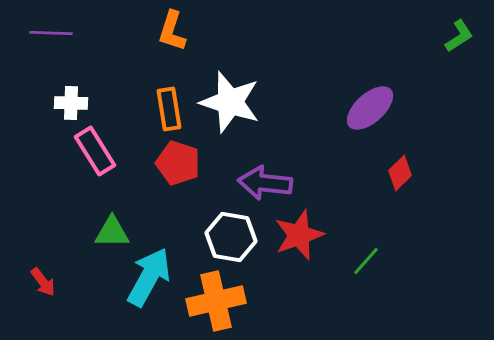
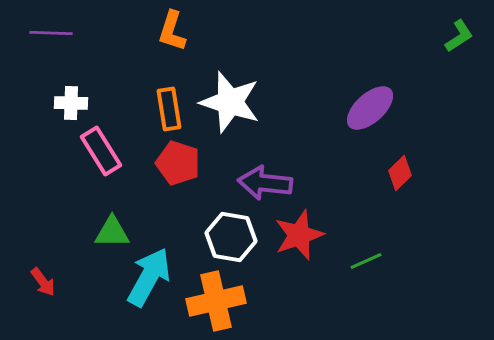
pink rectangle: moved 6 px right
green line: rotated 24 degrees clockwise
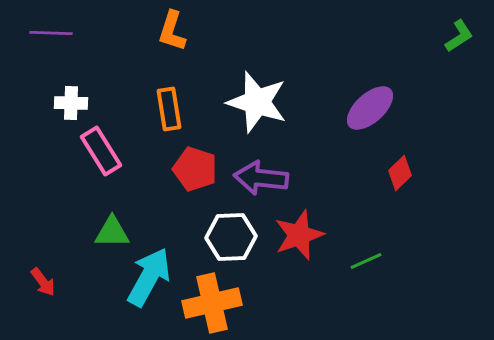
white star: moved 27 px right
red pentagon: moved 17 px right, 6 px down
purple arrow: moved 4 px left, 5 px up
white hexagon: rotated 12 degrees counterclockwise
orange cross: moved 4 px left, 2 px down
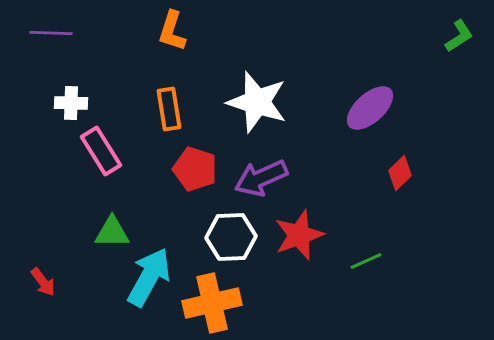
purple arrow: rotated 30 degrees counterclockwise
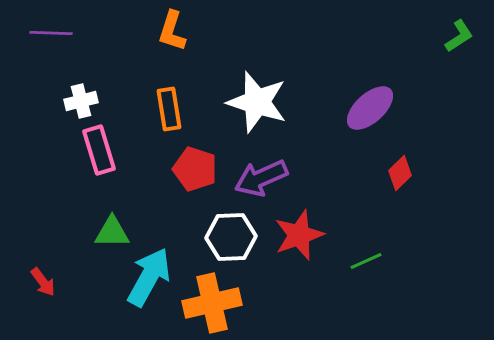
white cross: moved 10 px right, 2 px up; rotated 16 degrees counterclockwise
pink rectangle: moved 2 px left, 1 px up; rotated 15 degrees clockwise
